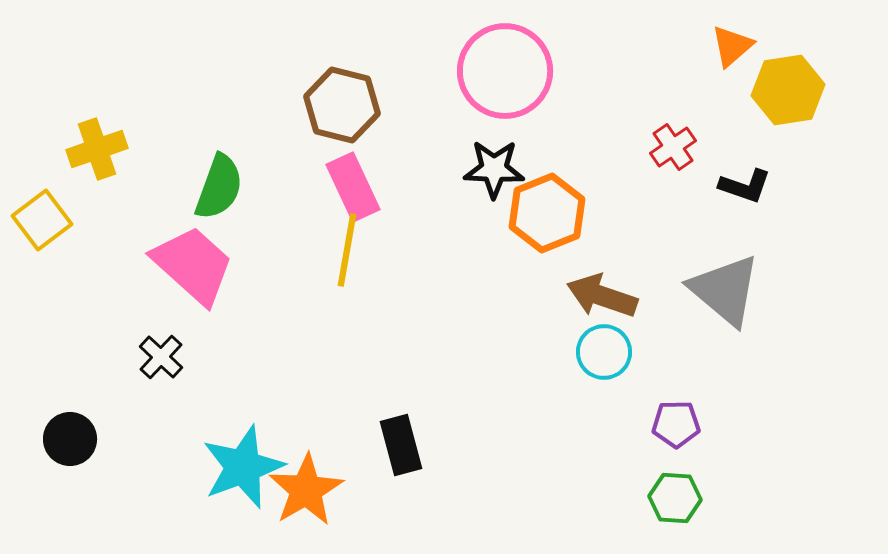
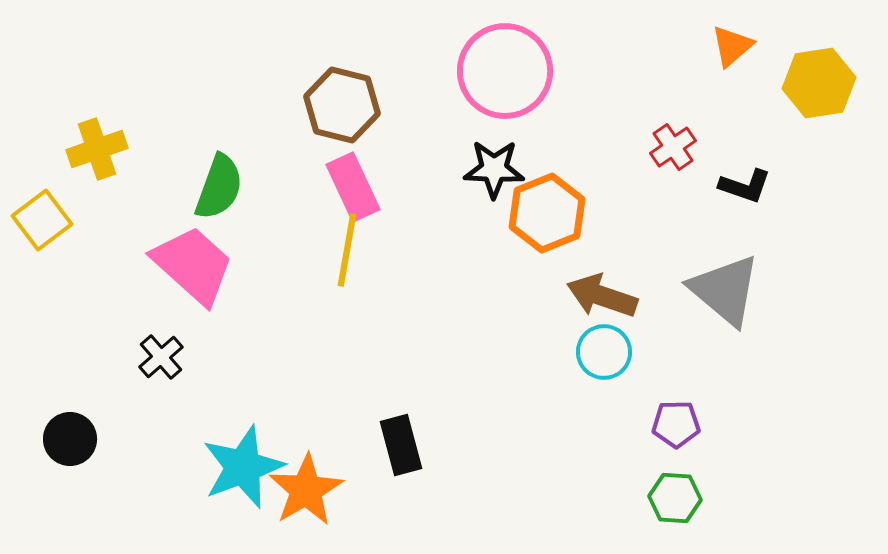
yellow hexagon: moved 31 px right, 7 px up
black cross: rotated 6 degrees clockwise
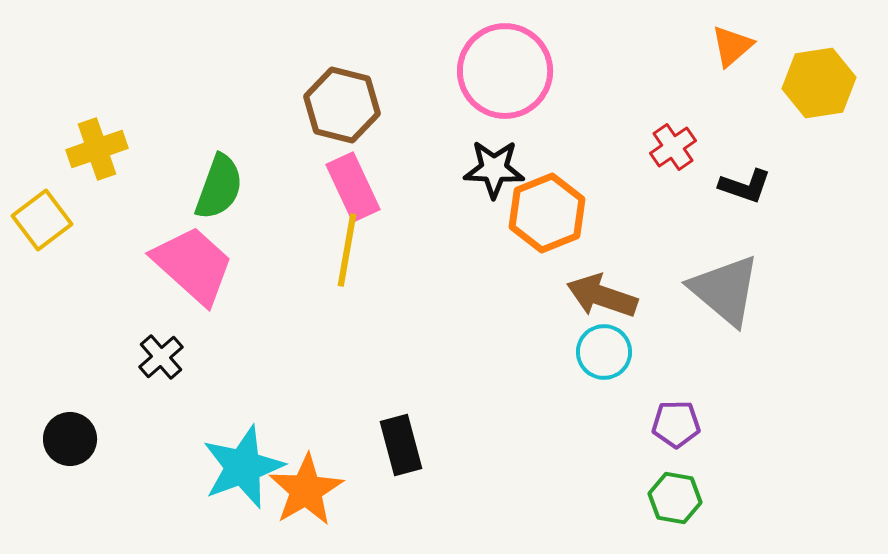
green hexagon: rotated 6 degrees clockwise
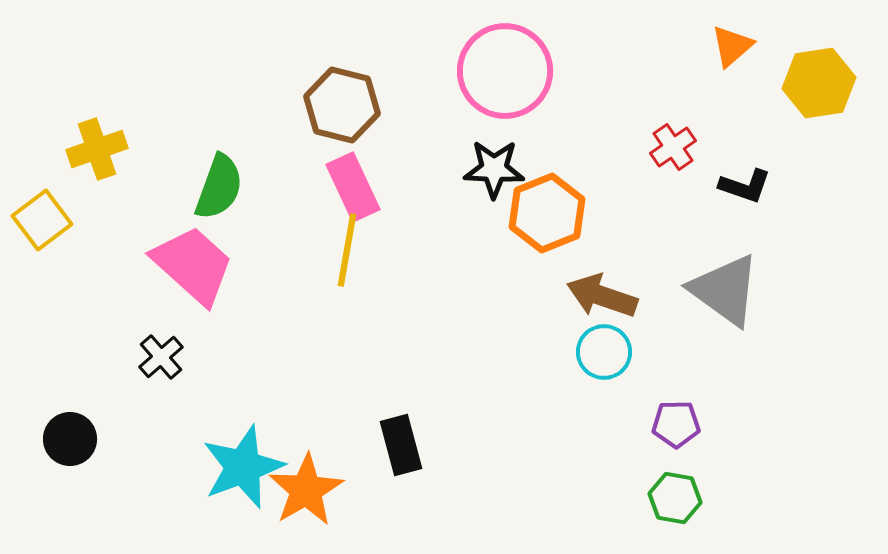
gray triangle: rotated 4 degrees counterclockwise
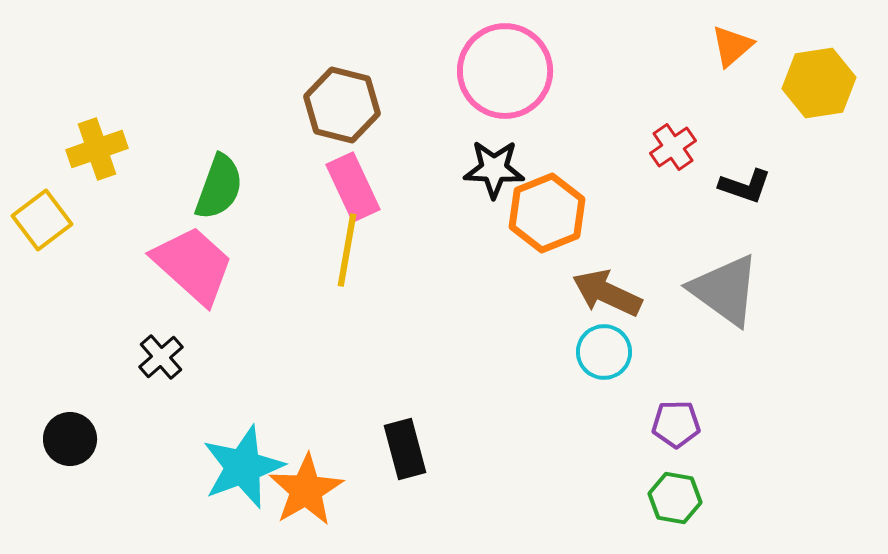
brown arrow: moved 5 px right, 3 px up; rotated 6 degrees clockwise
black rectangle: moved 4 px right, 4 px down
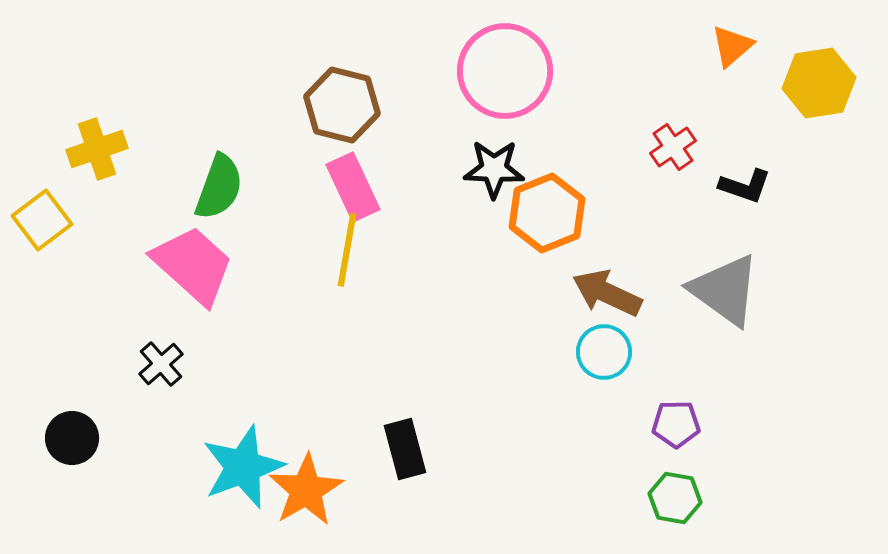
black cross: moved 7 px down
black circle: moved 2 px right, 1 px up
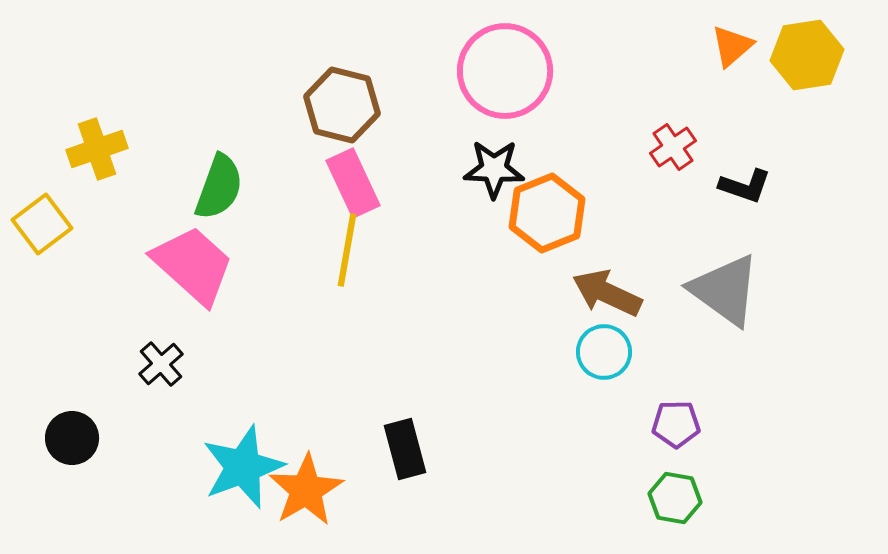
yellow hexagon: moved 12 px left, 28 px up
pink rectangle: moved 4 px up
yellow square: moved 4 px down
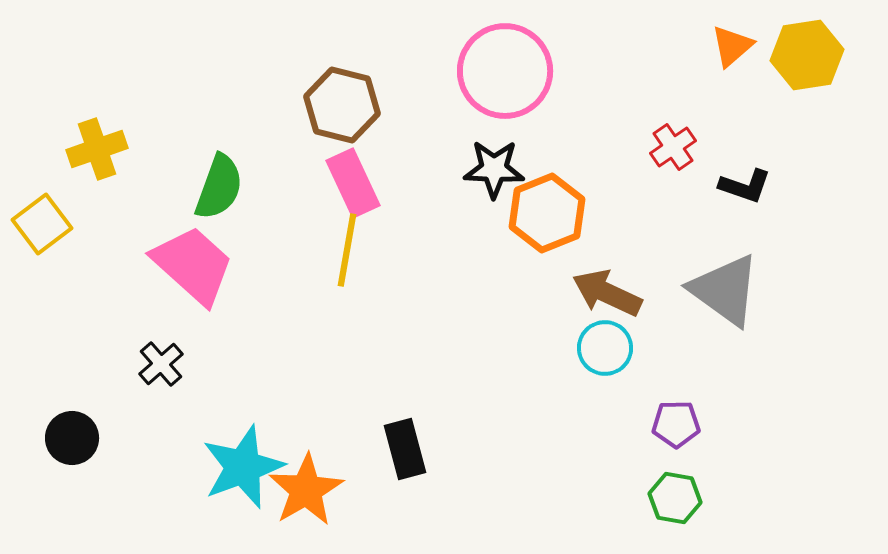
cyan circle: moved 1 px right, 4 px up
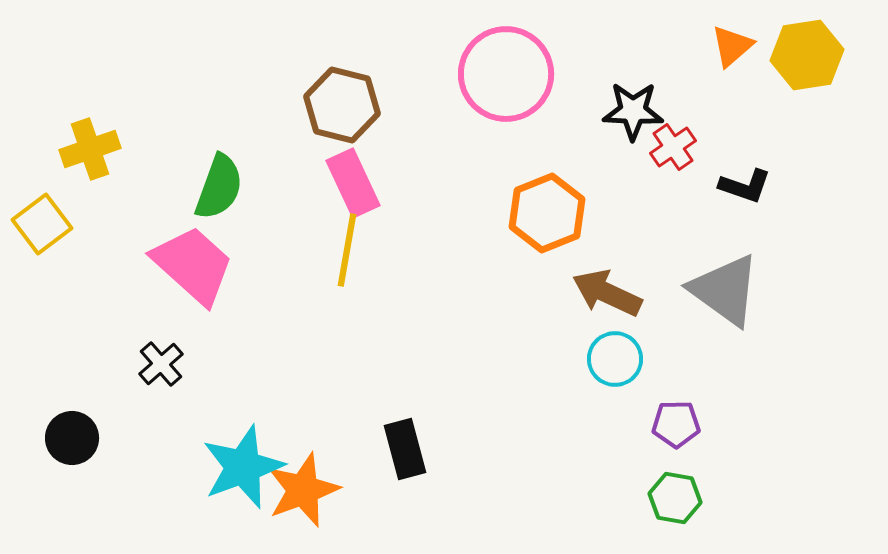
pink circle: moved 1 px right, 3 px down
yellow cross: moved 7 px left
black star: moved 139 px right, 58 px up
cyan circle: moved 10 px right, 11 px down
orange star: moved 3 px left; rotated 10 degrees clockwise
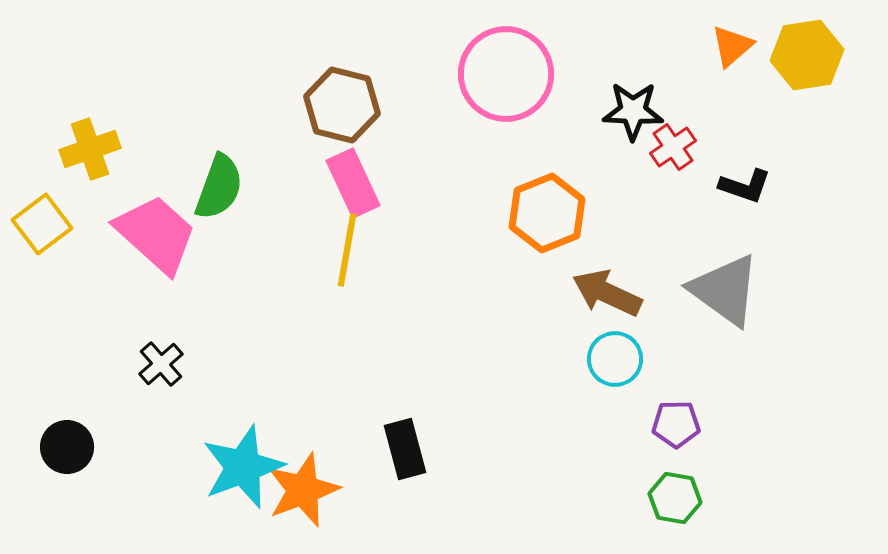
pink trapezoid: moved 37 px left, 31 px up
black circle: moved 5 px left, 9 px down
